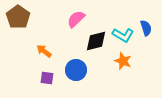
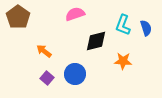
pink semicircle: moved 1 px left, 5 px up; rotated 24 degrees clockwise
cyan L-shape: moved 10 px up; rotated 80 degrees clockwise
orange star: rotated 18 degrees counterclockwise
blue circle: moved 1 px left, 4 px down
purple square: rotated 32 degrees clockwise
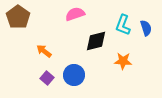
blue circle: moved 1 px left, 1 px down
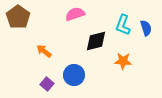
purple square: moved 6 px down
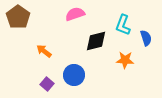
blue semicircle: moved 10 px down
orange star: moved 2 px right, 1 px up
